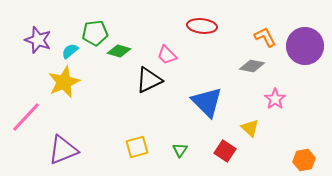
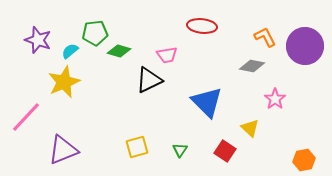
pink trapezoid: rotated 55 degrees counterclockwise
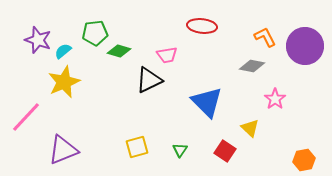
cyan semicircle: moved 7 px left
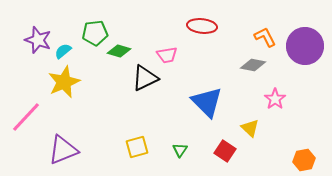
gray diamond: moved 1 px right, 1 px up
black triangle: moved 4 px left, 2 px up
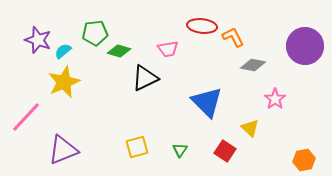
orange L-shape: moved 32 px left
pink trapezoid: moved 1 px right, 6 px up
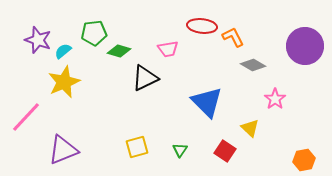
green pentagon: moved 1 px left
gray diamond: rotated 20 degrees clockwise
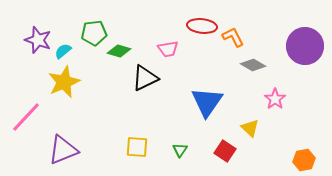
blue triangle: rotated 20 degrees clockwise
yellow square: rotated 20 degrees clockwise
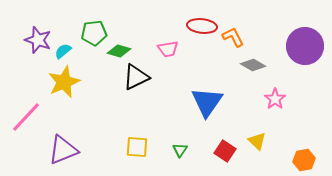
black triangle: moved 9 px left, 1 px up
yellow triangle: moved 7 px right, 13 px down
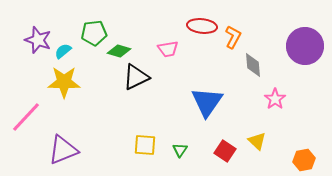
orange L-shape: rotated 55 degrees clockwise
gray diamond: rotated 55 degrees clockwise
yellow star: rotated 24 degrees clockwise
yellow square: moved 8 px right, 2 px up
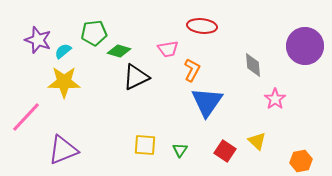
orange L-shape: moved 41 px left, 33 px down
orange hexagon: moved 3 px left, 1 px down
